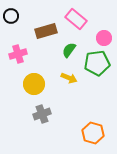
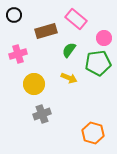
black circle: moved 3 px right, 1 px up
green pentagon: moved 1 px right
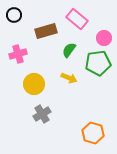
pink rectangle: moved 1 px right
gray cross: rotated 12 degrees counterclockwise
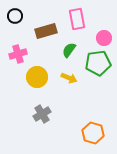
black circle: moved 1 px right, 1 px down
pink rectangle: rotated 40 degrees clockwise
yellow circle: moved 3 px right, 7 px up
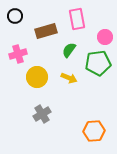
pink circle: moved 1 px right, 1 px up
orange hexagon: moved 1 px right, 2 px up; rotated 20 degrees counterclockwise
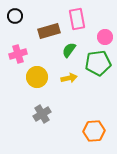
brown rectangle: moved 3 px right
yellow arrow: rotated 35 degrees counterclockwise
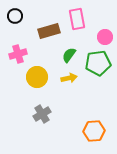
green semicircle: moved 5 px down
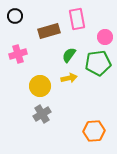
yellow circle: moved 3 px right, 9 px down
